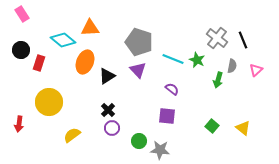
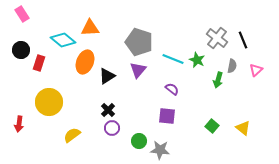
purple triangle: rotated 24 degrees clockwise
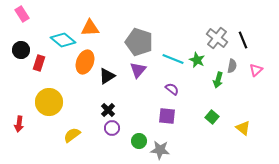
green square: moved 9 px up
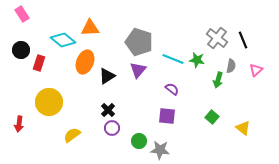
green star: rotated 14 degrees counterclockwise
gray semicircle: moved 1 px left
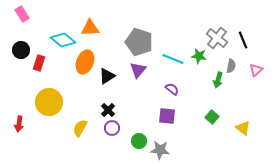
green star: moved 2 px right, 4 px up
yellow semicircle: moved 8 px right, 7 px up; rotated 24 degrees counterclockwise
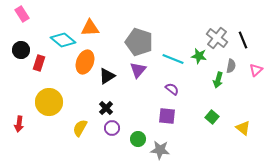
black cross: moved 2 px left, 2 px up
green circle: moved 1 px left, 2 px up
